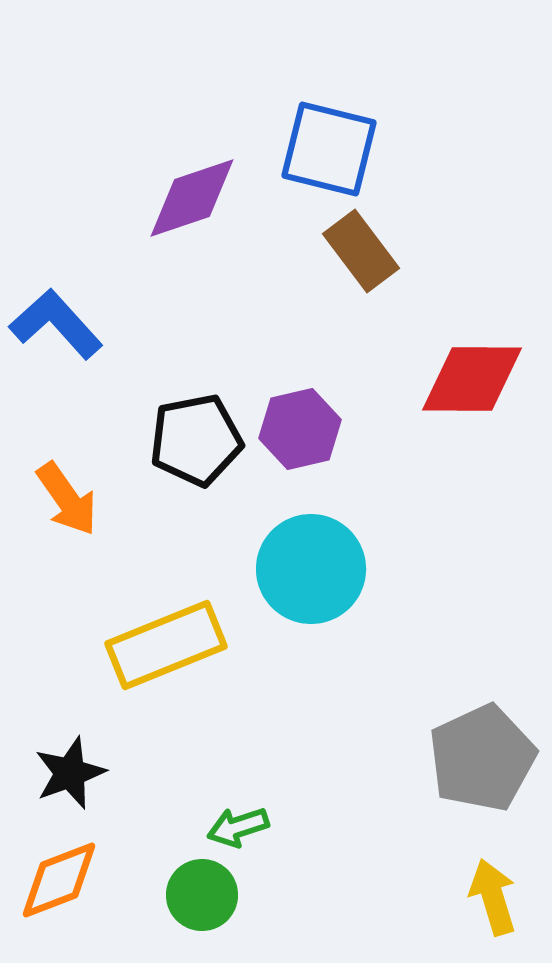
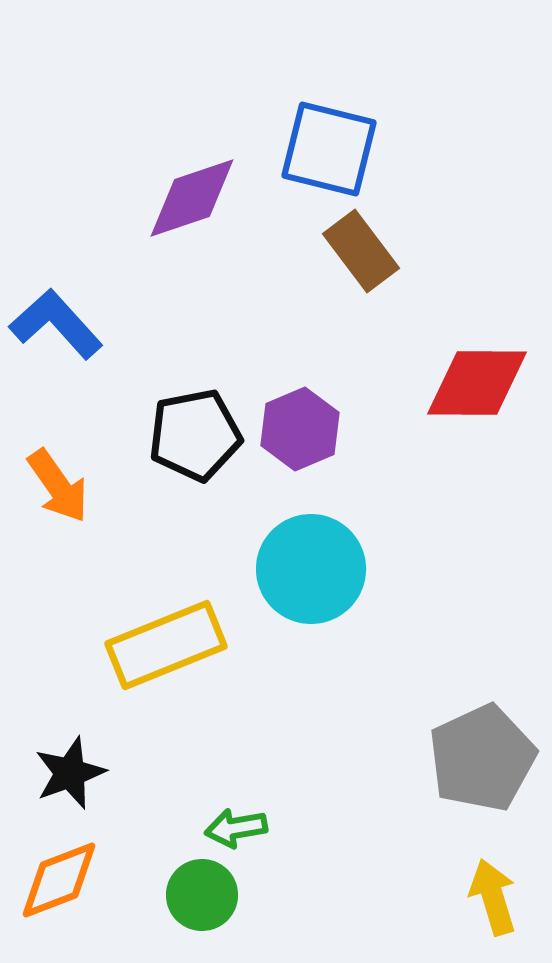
red diamond: moved 5 px right, 4 px down
purple hexagon: rotated 10 degrees counterclockwise
black pentagon: moved 1 px left, 5 px up
orange arrow: moved 9 px left, 13 px up
green arrow: moved 2 px left, 1 px down; rotated 8 degrees clockwise
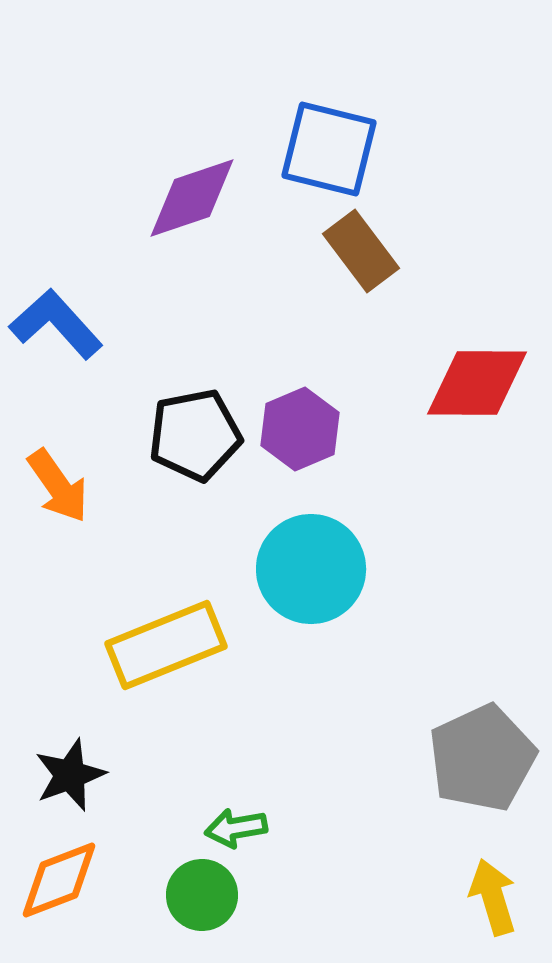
black star: moved 2 px down
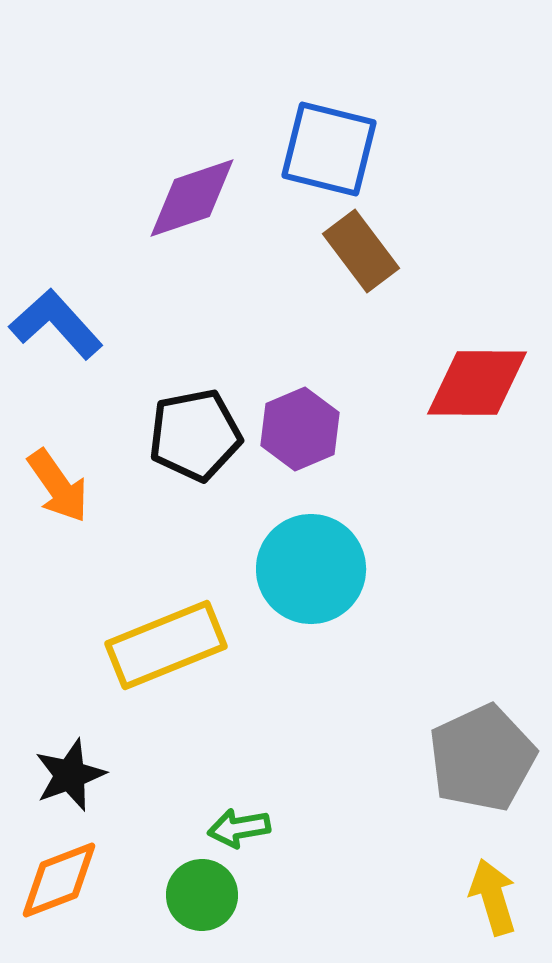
green arrow: moved 3 px right
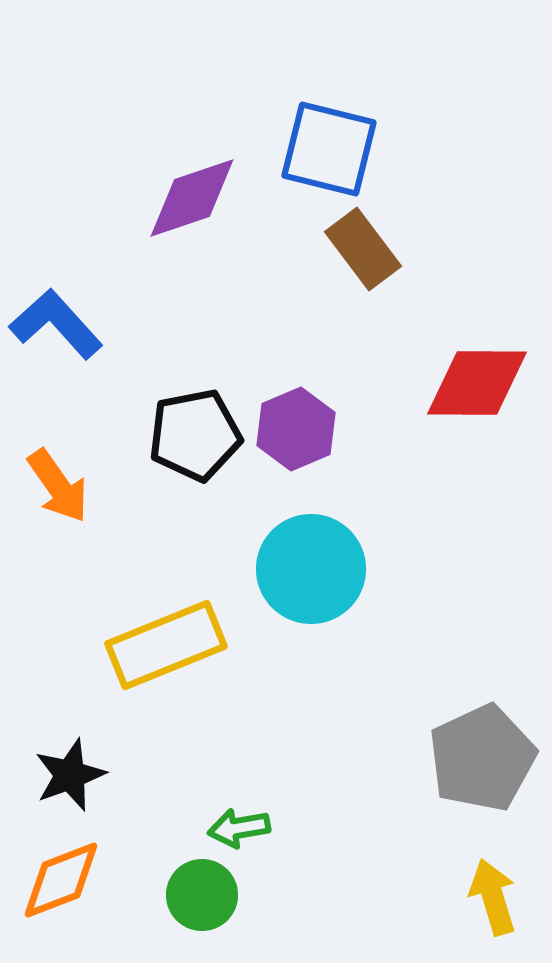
brown rectangle: moved 2 px right, 2 px up
purple hexagon: moved 4 px left
orange diamond: moved 2 px right
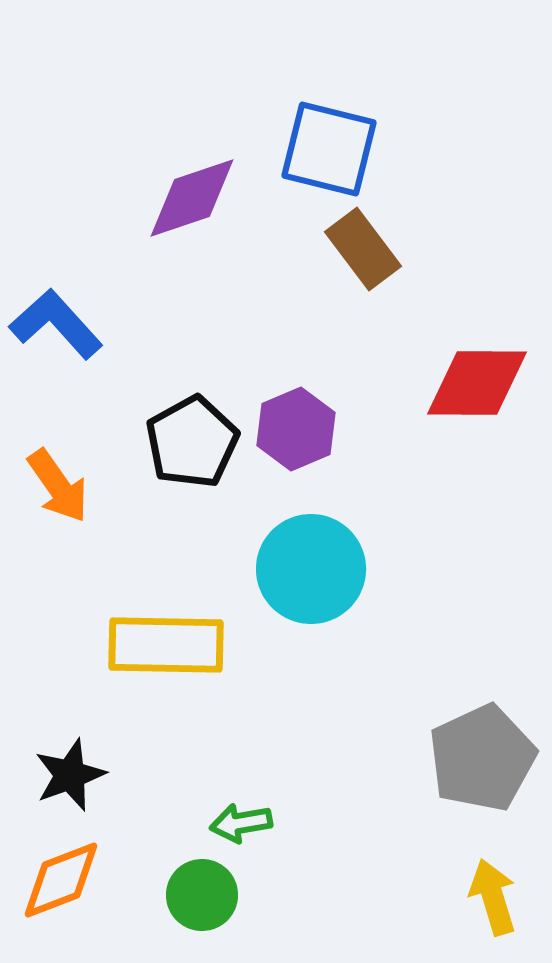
black pentagon: moved 3 px left, 7 px down; rotated 18 degrees counterclockwise
yellow rectangle: rotated 23 degrees clockwise
green arrow: moved 2 px right, 5 px up
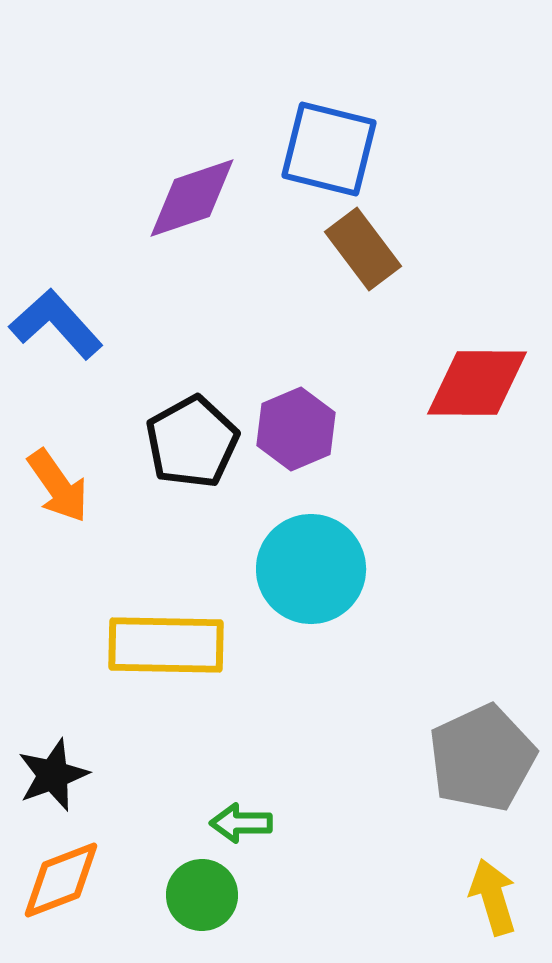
black star: moved 17 px left
green arrow: rotated 10 degrees clockwise
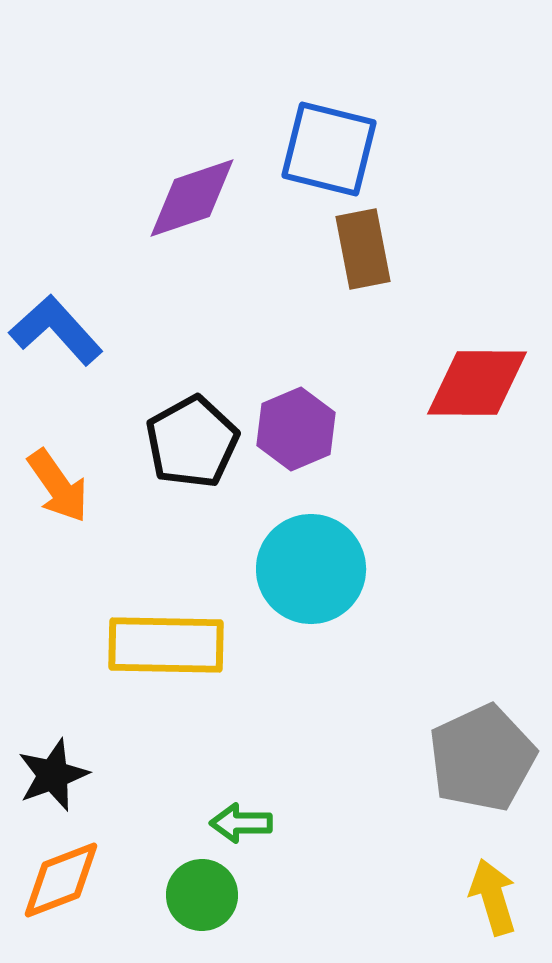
brown rectangle: rotated 26 degrees clockwise
blue L-shape: moved 6 px down
